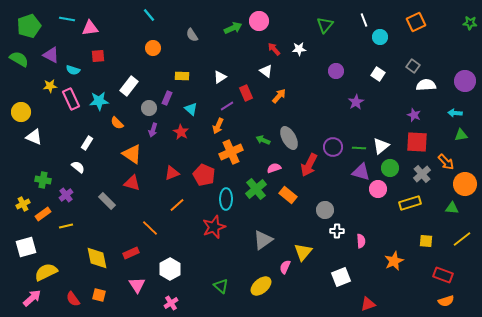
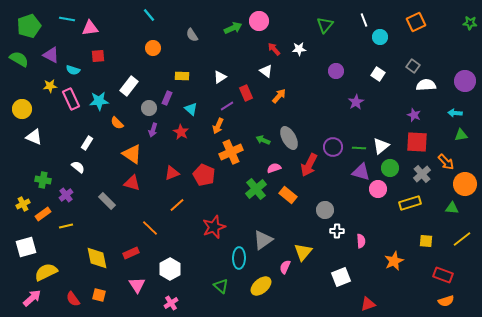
yellow circle at (21, 112): moved 1 px right, 3 px up
cyan ellipse at (226, 199): moved 13 px right, 59 px down
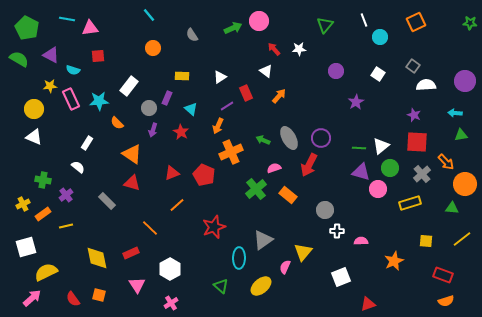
green pentagon at (29, 26): moved 2 px left, 2 px down; rotated 25 degrees counterclockwise
yellow circle at (22, 109): moved 12 px right
purple circle at (333, 147): moved 12 px left, 9 px up
pink semicircle at (361, 241): rotated 88 degrees counterclockwise
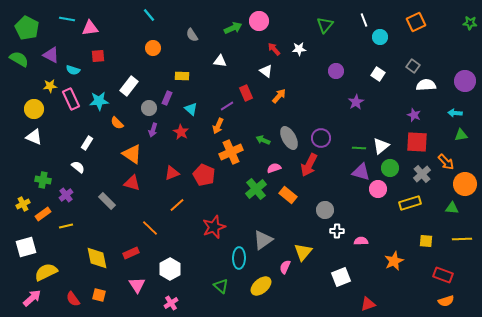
white triangle at (220, 77): moved 16 px up; rotated 40 degrees clockwise
yellow line at (462, 239): rotated 36 degrees clockwise
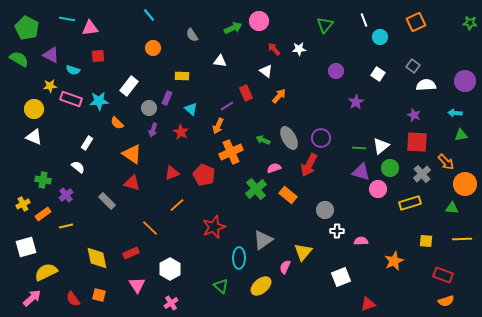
pink rectangle at (71, 99): rotated 45 degrees counterclockwise
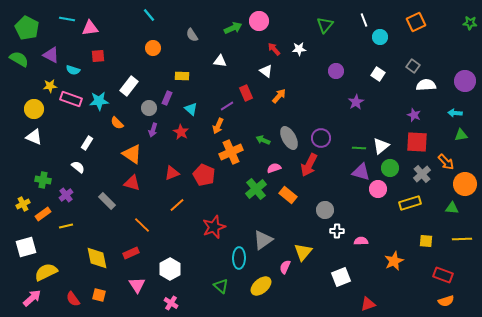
orange line at (150, 228): moved 8 px left, 3 px up
pink cross at (171, 303): rotated 24 degrees counterclockwise
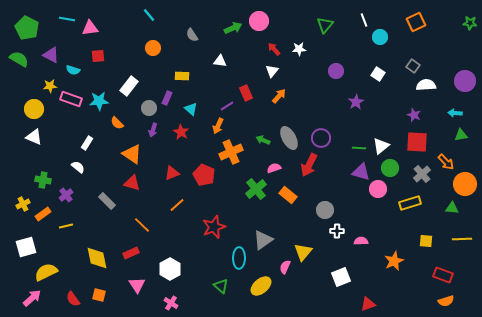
white triangle at (266, 71): moved 6 px right; rotated 32 degrees clockwise
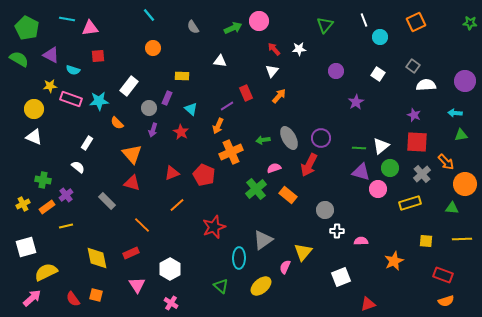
gray semicircle at (192, 35): moved 1 px right, 8 px up
green arrow at (263, 140): rotated 32 degrees counterclockwise
orange triangle at (132, 154): rotated 15 degrees clockwise
orange rectangle at (43, 214): moved 4 px right, 7 px up
orange square at (99, 295): moved 3 px left
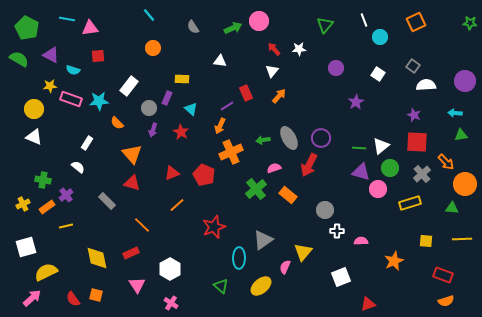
purple circle at (336, 71): moved 3 px up
yellow rectangle at (182, 76): moved 3 px down
orange arrow at (218, 126): moved 2 px right
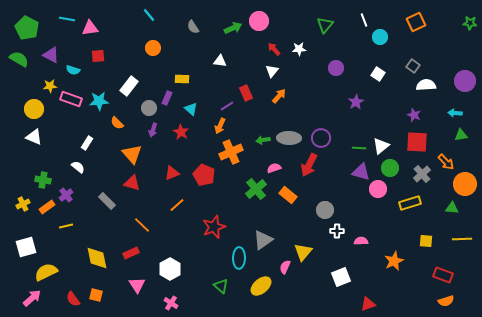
gray ellipse at (289, 138): rotated 60 degrees counterclockwise
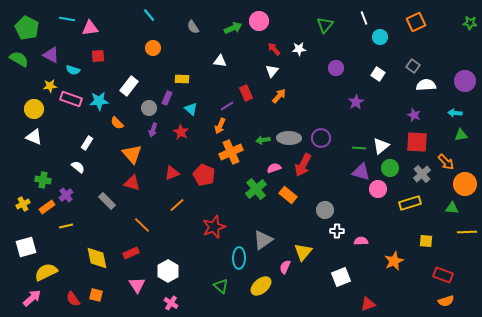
white line at (364, 20): moved 2 px up
red arrow at (309, 165): moved 6 px left
yellow line at (462, 239): moved 5 px right, 7 px up
white hexagon at (170, 269): moved 2 px left, 2 px down
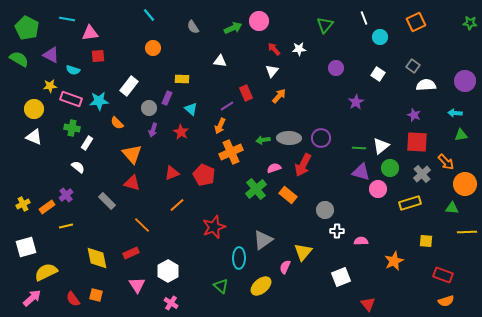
pink triangle at (90, 28): moved 5 px down
green cross at (43, 180): moved 29 px right, 52 px up
red triangle at (368, 304): rotated 49 degrees counterclockwise
